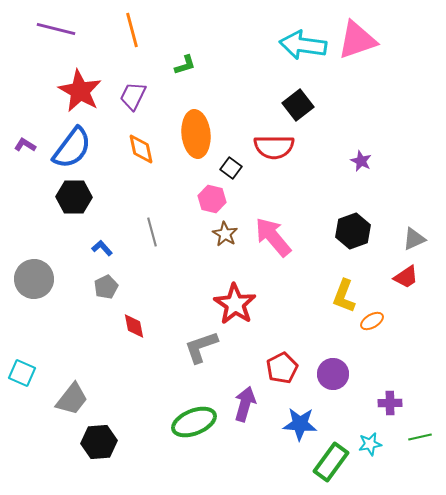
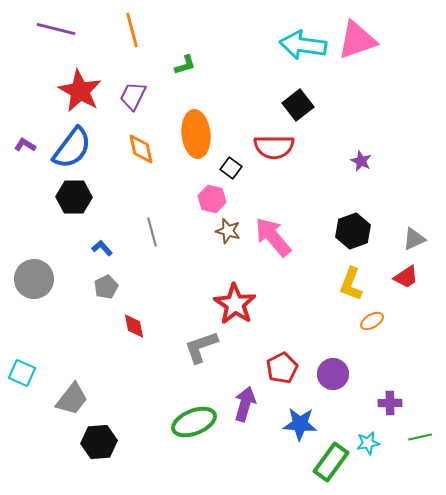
brown star at (225, 234): moved 3 px right, 3 px up; rotated 15 degrees counterclockwise
yellow L-shape at (344, 296): moved 7 px right, 12 px up
cyan star at (370, 444): moved 2 px left, 1 px up
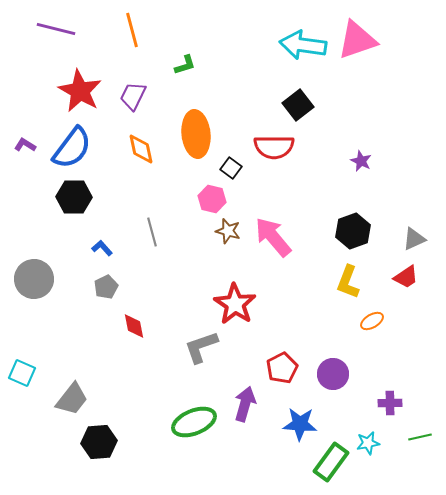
yellow L-shape at (351, 284): moved 3 px left, 2 px up
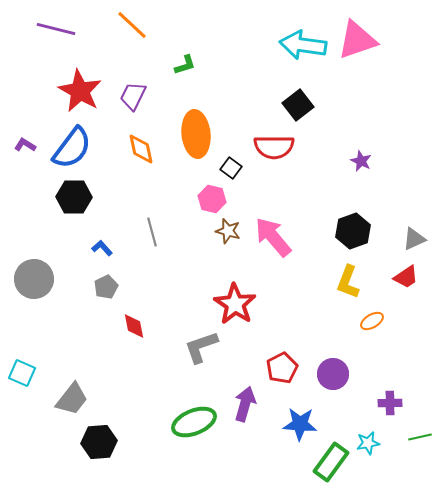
orange line at (132, 30): moved 5 px up; rotated 32 degrees counterclockwise
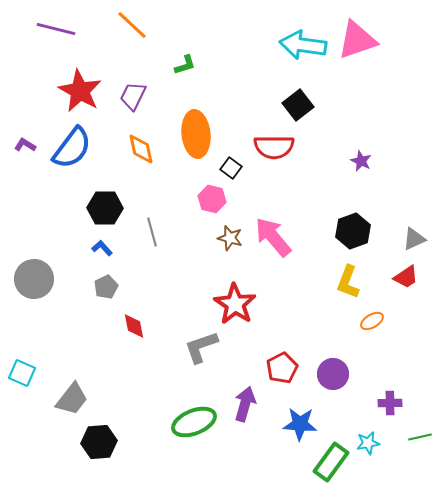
black hexagon at (74, 197): moved 31 px right, 11 px down
brown star at (228, 231): moved 2 px right, 7 px down
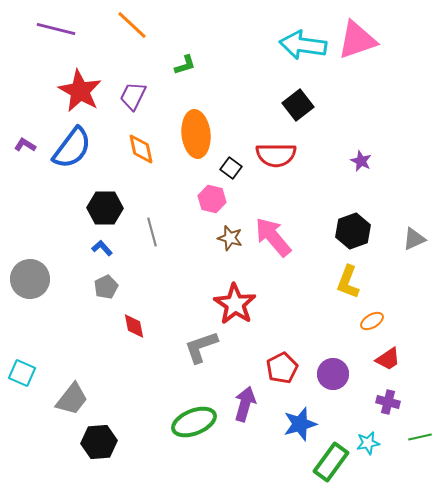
red semicircle at (274, 147): moved 2 px right, 8 px down
red trapezoid at (406, 277): moved 18 px left, 82 px down
gray circle at (34, 279): moved 4 px left
purple cross at (390, 403): moved 2 px left, 1 px up; rotated 15 degrees clockwise
blue star at (300, 424): rotated 20 degrees counterclockwise
